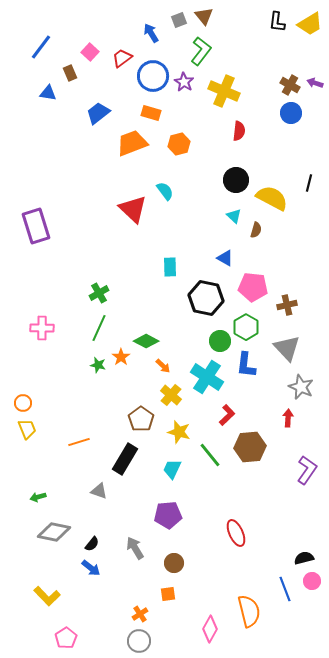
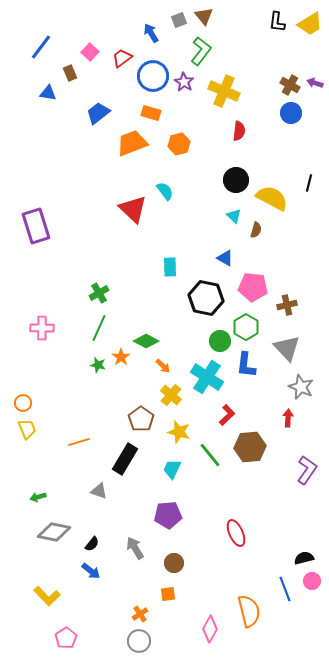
blue arrow at (91, 568): moved 3 px down
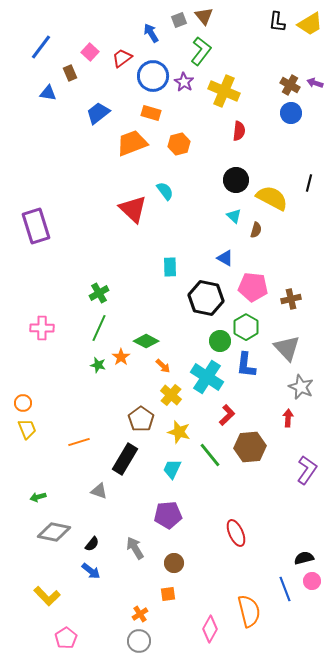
brown cross at (287, 305): moved 4 px right, 6 px up
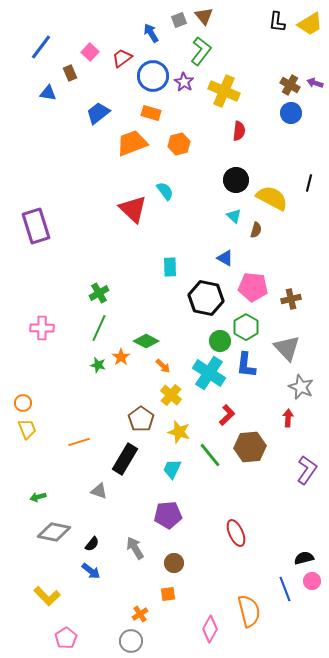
cyan cross at (207, 377): moved 2 px right, 4 px up
gray circle at (139, 641): moved 8 px left
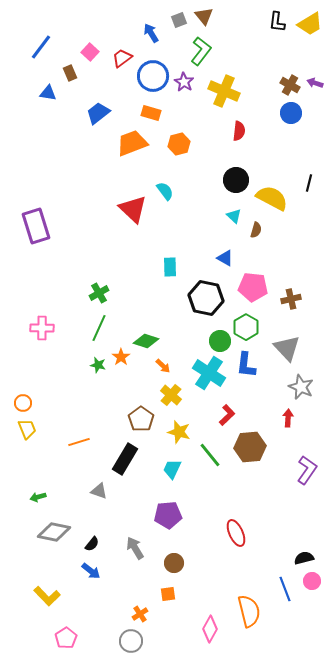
green diamond at (146, 341): rotated 10 degrees counterclockwise
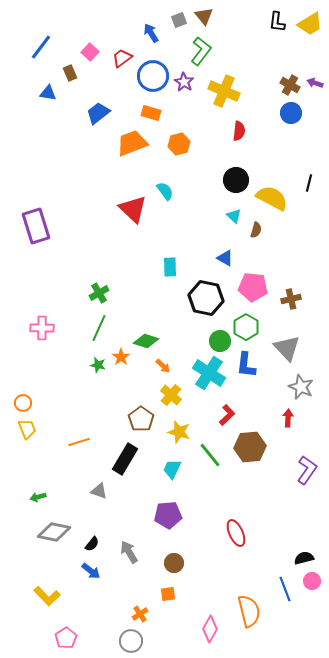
gray arrow at (135, 548): moved 6 px left, 4 px down
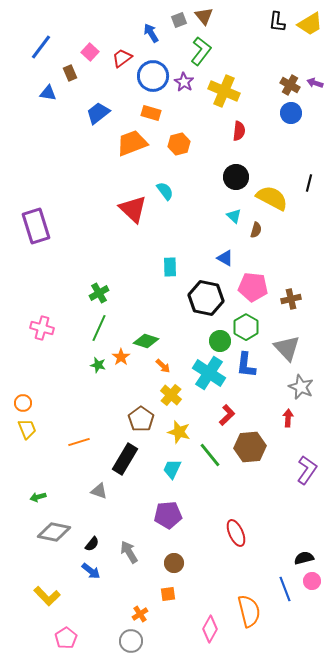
black circle at (236, 180): moved 3 px up
pink cross at (42, 328): rotated 15 degrees clockwise
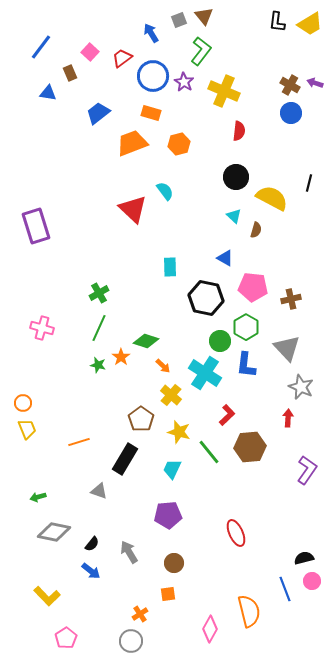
cyan cross at (209, 373): moved 4 px left
green line at (210, 455): moved 1 px left, 3 px up
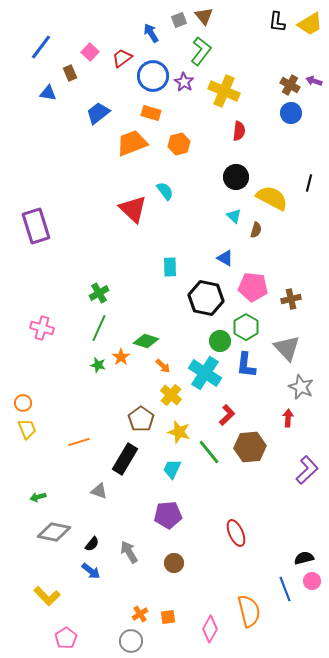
purple arrow at (315, 83): moved 1 px left, 2 px up
purple L-shape at (307, 470): rotated 12 degrees clockwise
orange square at (168, 594): moved 23 px down
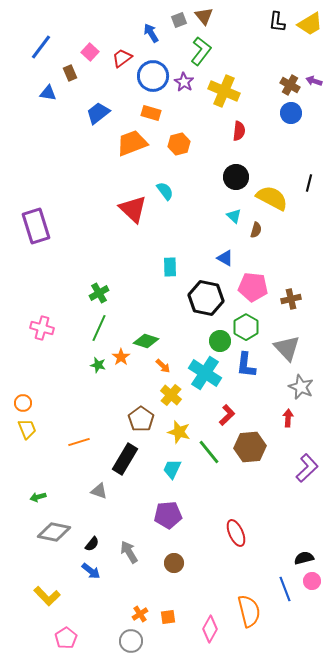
purple L-shape at (307, 470): moved 2 px up
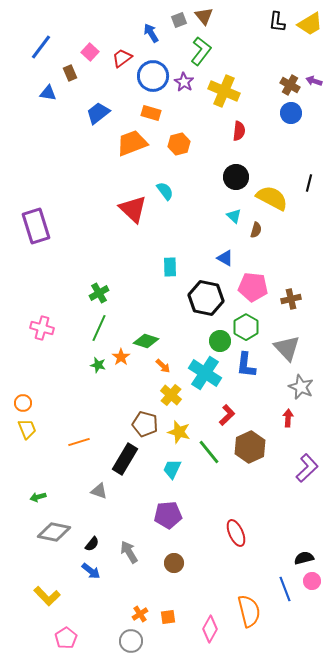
brown pentagon at (141, 419): moved 4 px right, 5 px down; rotated 20 degrees counterclockwise
brown hexagon at (250, 447): rotated 20 degrees counterclockwise
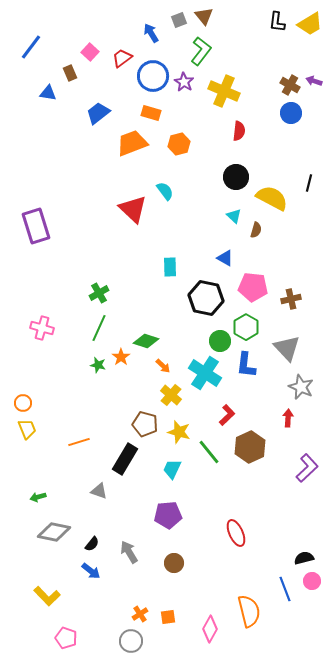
blue line at (41, 47): moved 10 px left
pink pentagon at (66, 638): rotated 20 degrees counterclockwise
